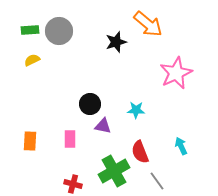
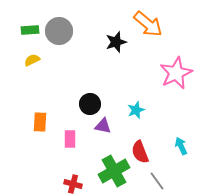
cyan star: rotated 24 degrees counterclockwise
orange rectangle: moved 10 px right, 19 px up
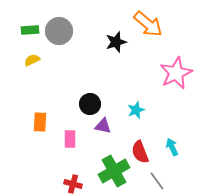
cyan arrow: moved 9 px left, 1 px down
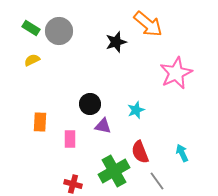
green rectangle: moved 1 px right, 2 px up; rotated 36 degrees clockwise
cyan arrow: moved 10 px right, 6 px down
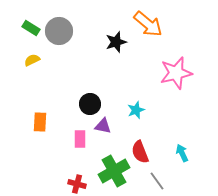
pink star: rotated 12 degrees clockwise
pink rectangle: moved 10 px right
red cross: moved 4 px right
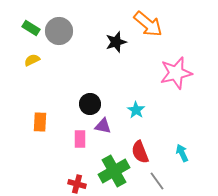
cyan star: rotated 18 degrees counterclockwise
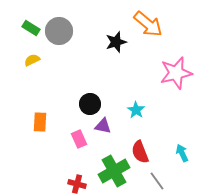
pink rectangle: moved 1 px left; rotated 24 degrees counterclockwise
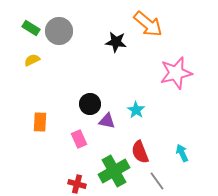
black star: rotated 25 degrees clockwise
purple triangle: moved 4 px right, 5 px up
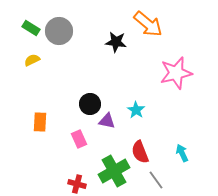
gray line: moved 1 px left, 1 px up
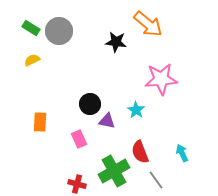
pink star: moved 15 px left, 6 px down; rotated 8 degrees clockwise
